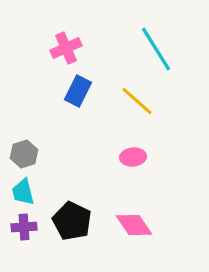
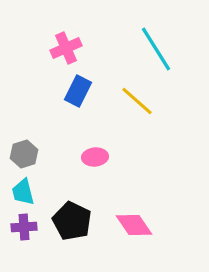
pink ellipse: moved 38 px left
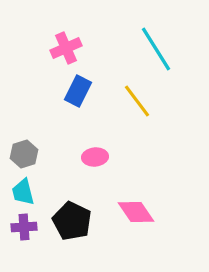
yellow line: rotated 12 degrees clockwise
pink diamond: moved 2 px right, 13 px up
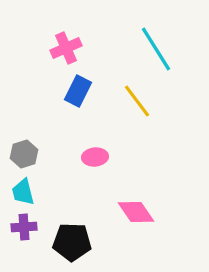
black pentagon: moved 21 px down; rotated 24 degrees counterclockwise
